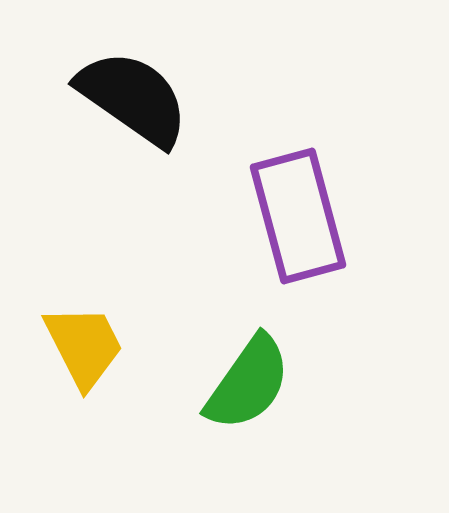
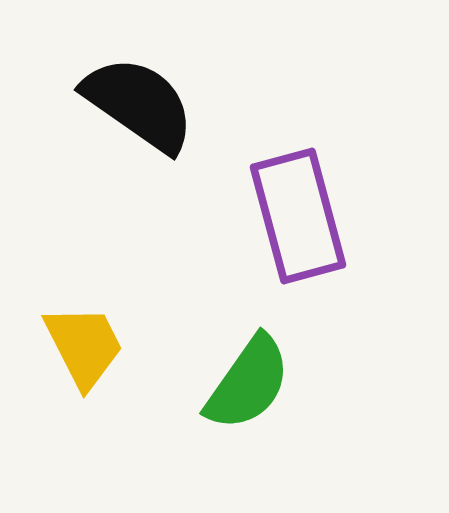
black semicircle: moved 6 px right, 6 px down
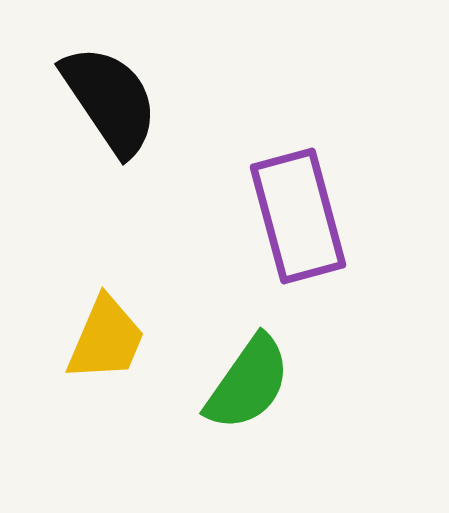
black semicircle: moved 29 px left, 4 px up; rotated 21 degrees clockwise
yellow trapezoid: moved 22 px right, 7 px up; rotated 50 degrees clockwise
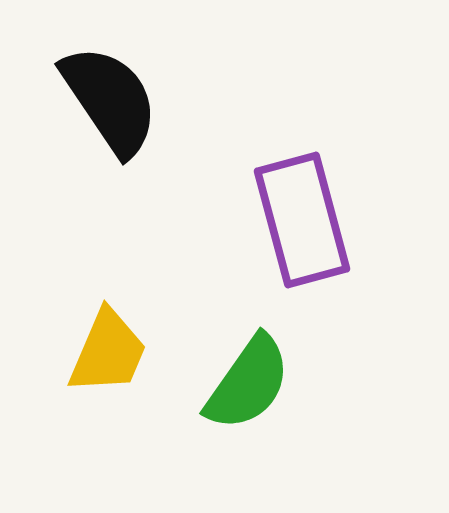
purple rectangle: moved 4 px right, 4 px down
yellow trapezoid: moved 2 px right, 13 px down
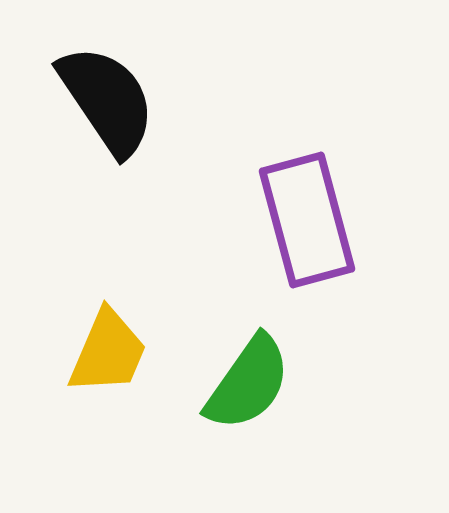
black semicircle: moved 3 px left
purple rectangle: moved 5 px right
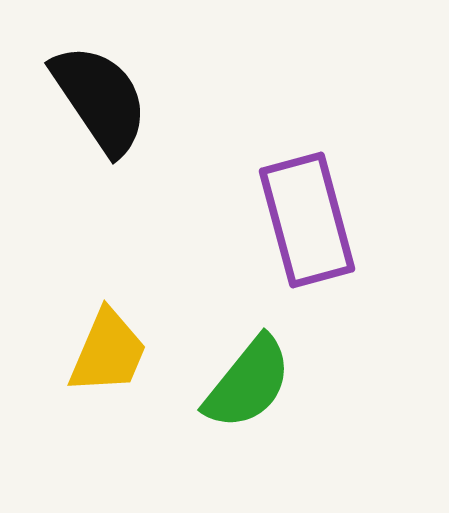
black semicircle: moved 7 px left, 1 px up
green semicircle: rotated 4 degrees clockwise
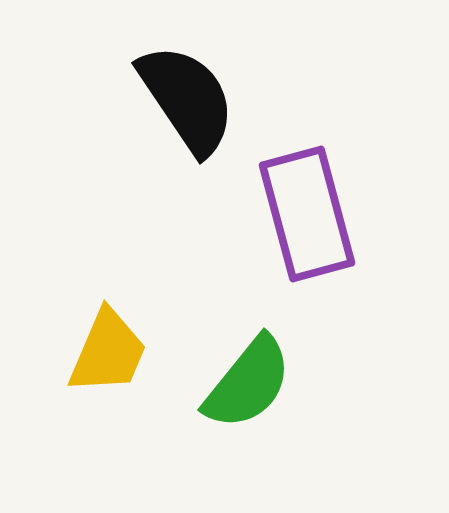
black semicircle: moved 87 px right
purple rectangle: moved 6 px up
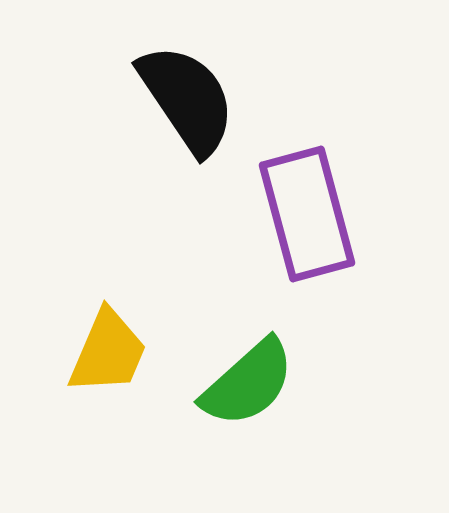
green semicircle: rotated 9 degrees clockwise
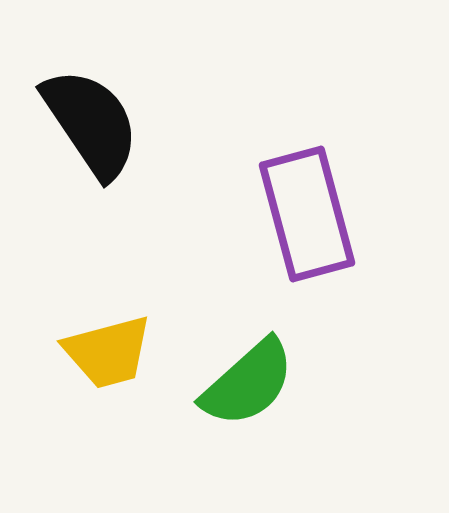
black semicircle: moved 96 px left, 24 px down
yellow trapezoid: rotated 52 degrees clockwise
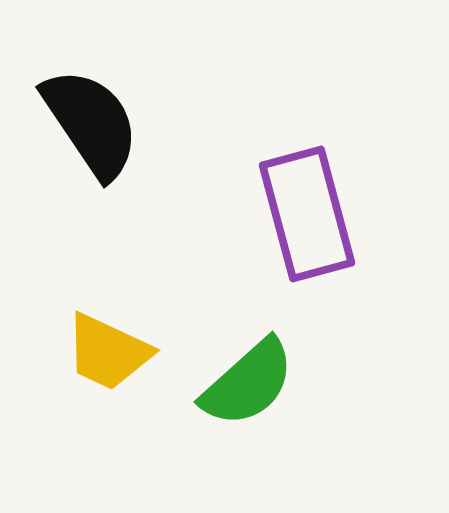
yellow trapezoid: rotated 40 degrees clockwise
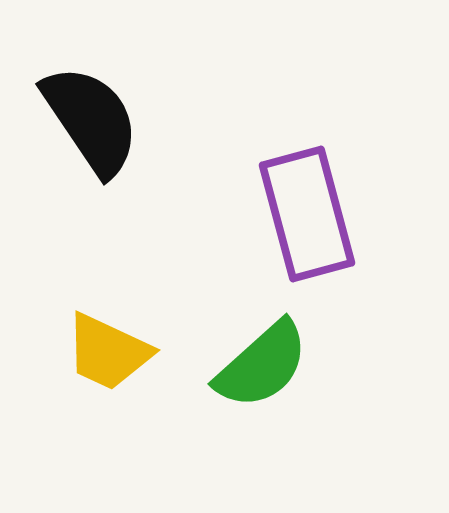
black semicircle: moved 3 px up
green semicircle: moved 14 px right, 18 px up
